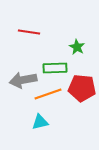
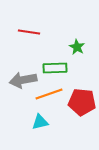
red pentagon: moved 14 px down
orange line: moved 1 px right
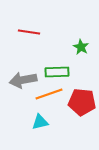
green star: moved 4 px right
green rectangle: moved 2 px right, 4 px down
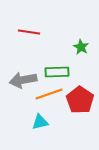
red pentagon: moved 2 px left, 2 px up; rotated 28 degrees clockwise
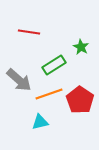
green rectangle: moved 3 px left, 7 px up; rotated 30 degrees counterclockwise
gray arrow: moved 4 px left; rotated 128 degrees counterclockwise
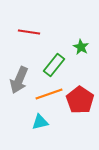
green rectangle: rotated 20 degrees counterclockwise
gray arrow: rotated 72 degrees clockwise
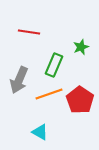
green star: rotated 21 degrees clockwise
green rectangle: rotated 15 degrees counterclockwise
cyan triangle: moved 10 px down; rotated 42 degrees clockwise
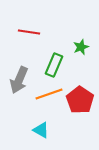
cyan triangle: moved 1 px right, 2 px up
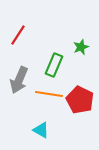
red line: moved 11 px left, 3 px down; rotated 65 degrees counterclockwise
orange line: rotated 28 degrees clockwise
red pentagon: rotated 8 degrees counterclockwise
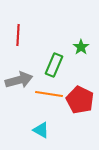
red line: rotated 30 degrees counterclockwise
green star: rotated 14 degrees counterclockwise
gray arrow: rotated 128 degrees counterclockwise
